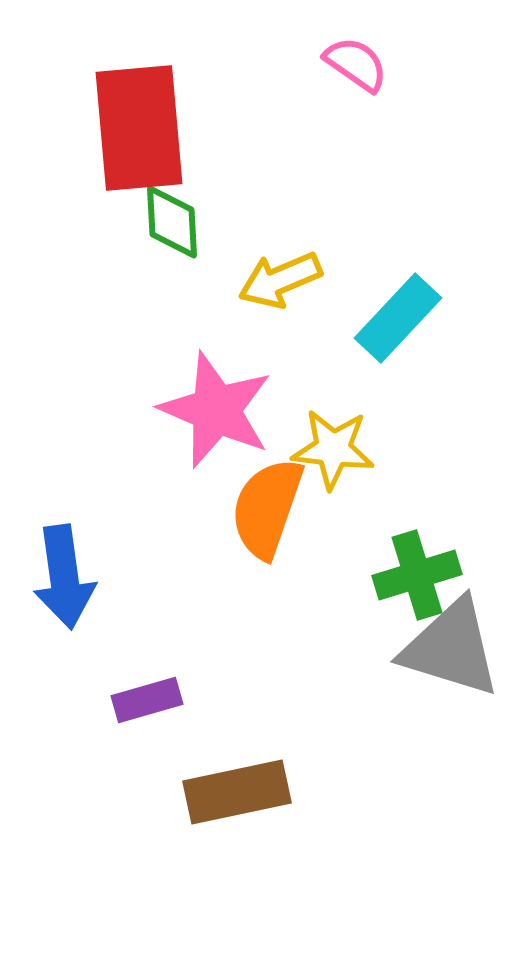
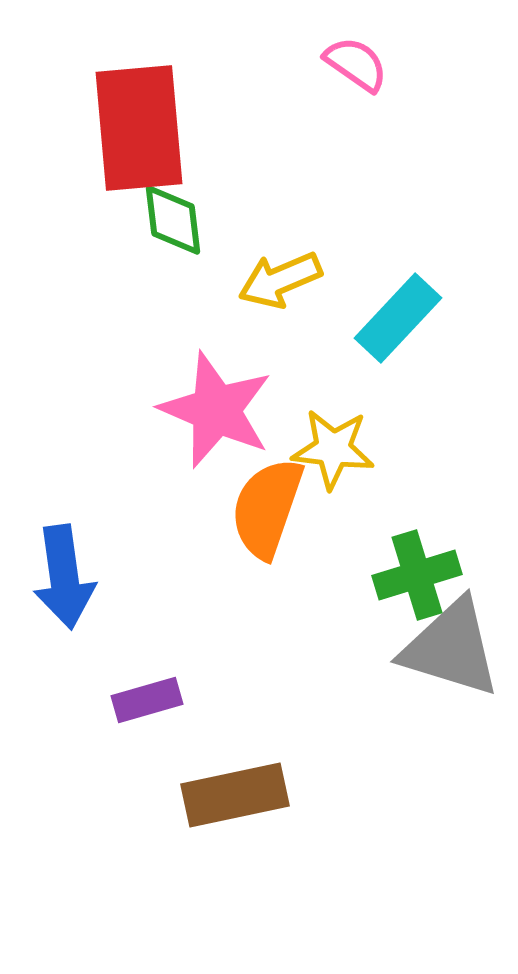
green diamond: moved 1 px right, 2 px up; rotated 4 degrees counterclockwise
brown rectangle: moved 2 px left, 3 px down
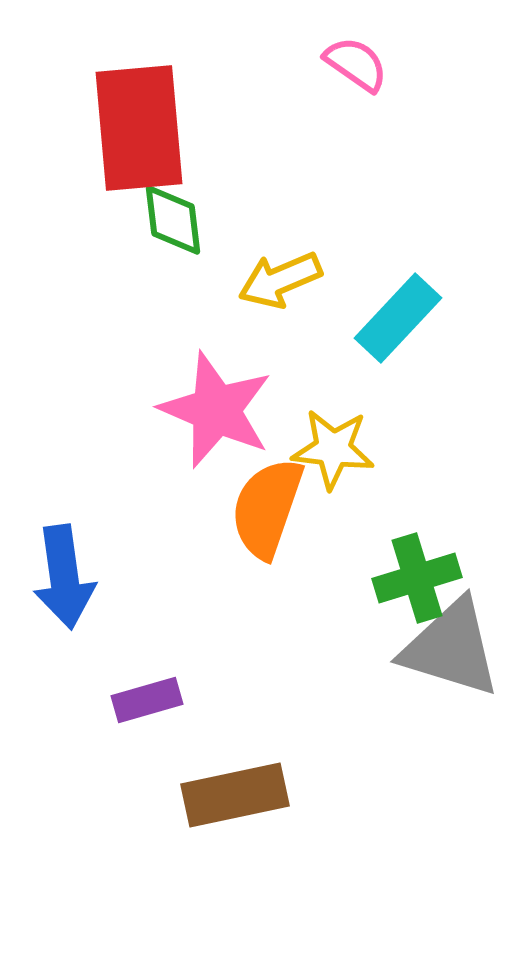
green cross: moved 3 px down
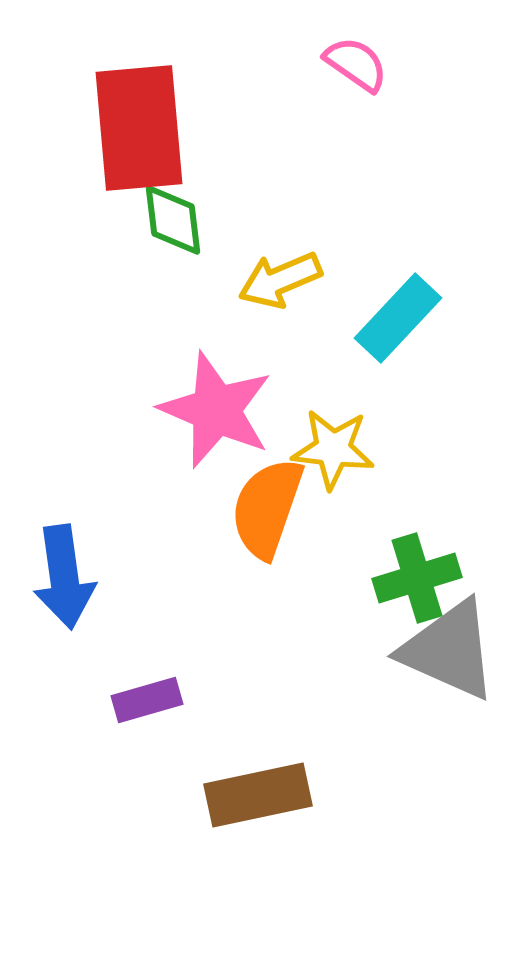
gray triangle: moved 2 px left, 2 px down; rotated 7 degrees clockwise
brown rectangle: moved 23 px right
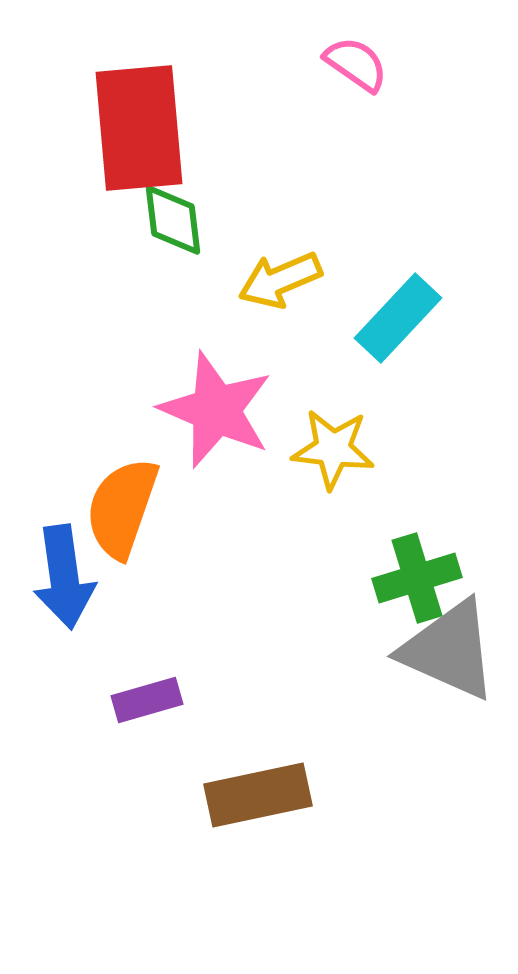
orange semicircle: moved 145 px left
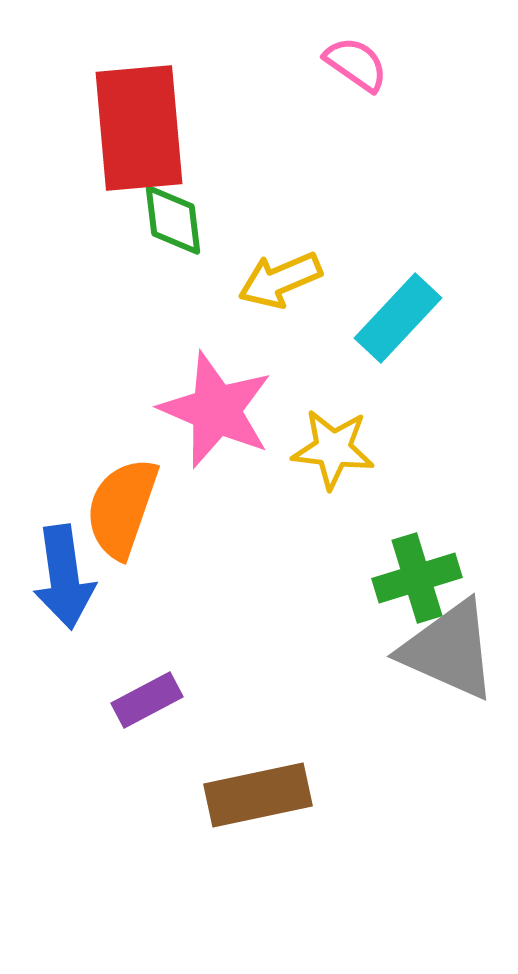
purple rectangle: rotated 12 degrees counterclockwise
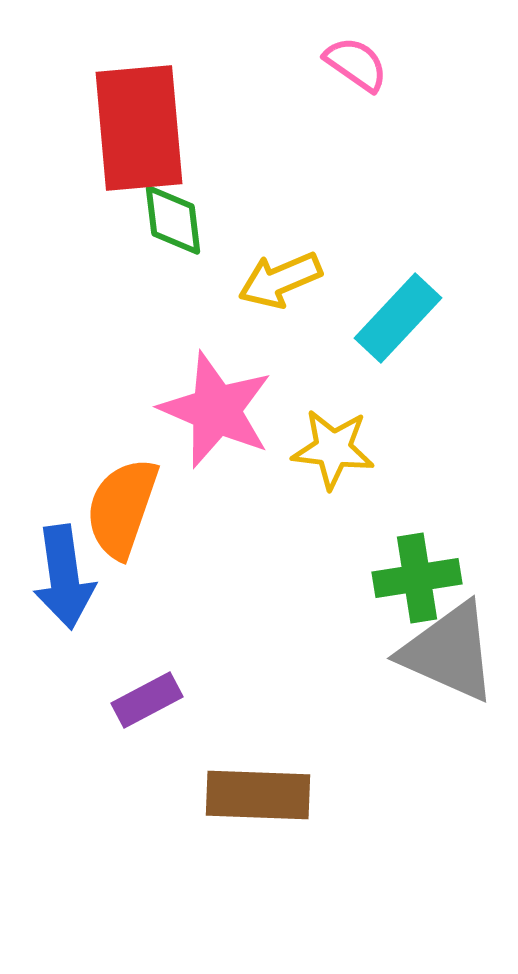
green cross: rotated 8 degrees clockwise
gray triangle: moved 2 px down
brown rectangle: rotated 14 degrees clockwise
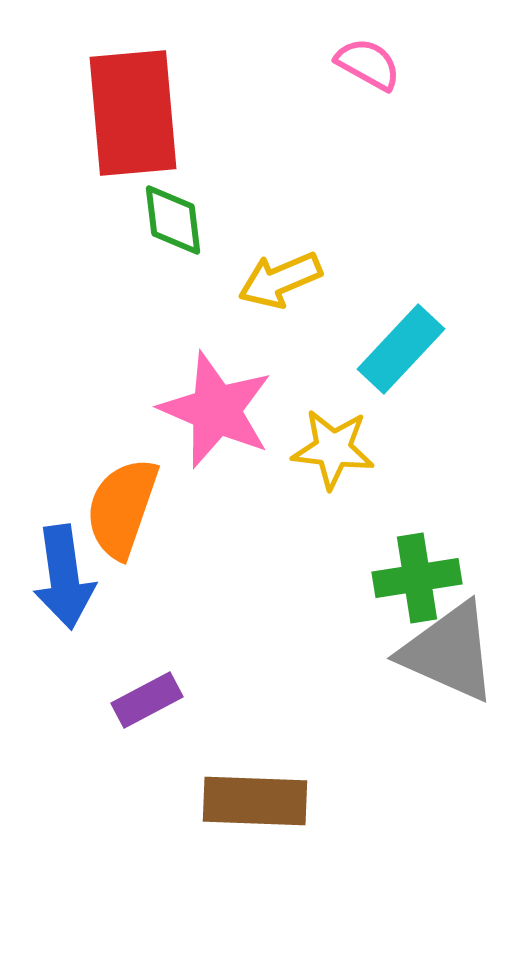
pink semicircle: moved 12 px right; rotated 6 degrees counterclockwise
red rectangle: moved 6 px left, 15 px up
cyan rectangle: moved 3 px right, 31 px down
brown rectangle: moved 3 px left, 6 px down
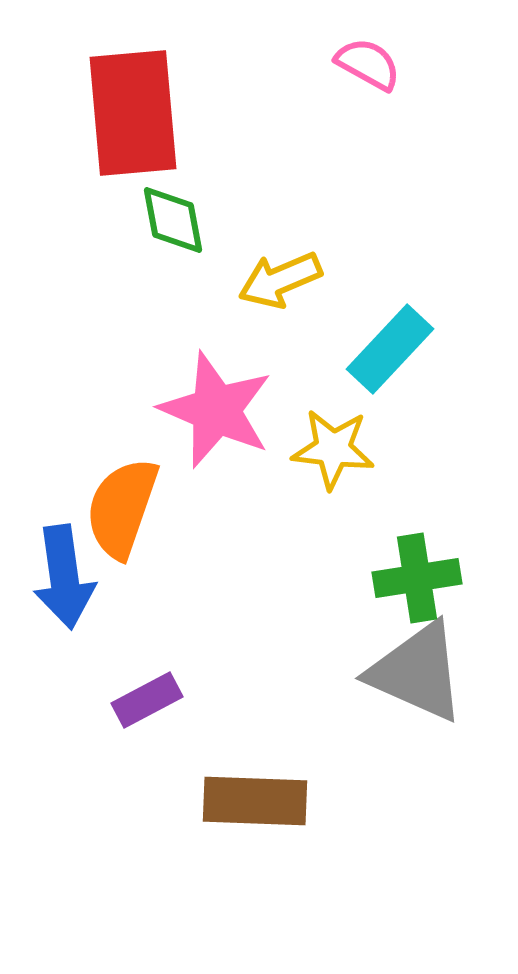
green diamond: rotated 4 degrees counterclockwise
cyan rectangle: moved 11 px left
gray triangle: moved 32 px left, 20 px down
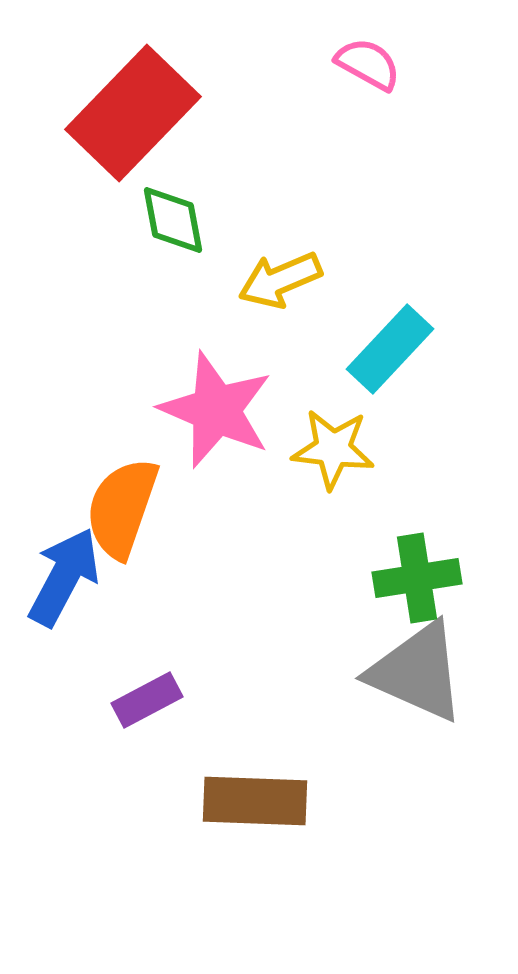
red rectangle: rotated 49 degrees clockwise
blue arrow: rotated 144 degrees counterclockwise
